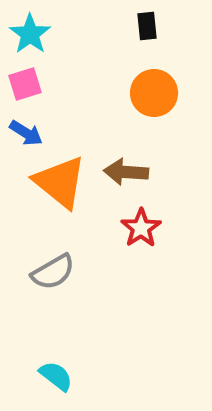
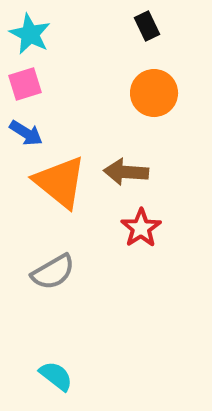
black rectangle: rotated 20 degrees counterclockwise
cyan star: rotated 9 degrees counterclockwise
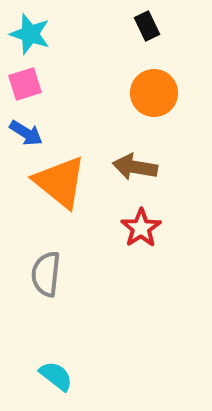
cyan star: rotated 9 degrees counterclockwise
brown arrow: moved 9 px right, 5 px up; rotated 6 degrees clockwise
gray semicircle: moved 7 px left, 2 px down; rotated 126 degrees clockwise
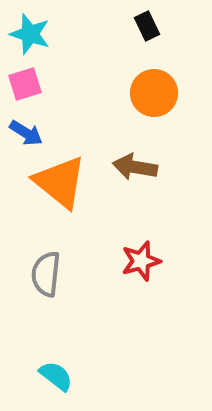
red star: moved 33 px down; rotated 18 degrees clockwise
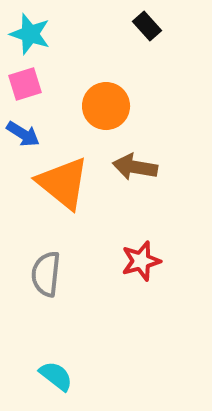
black rectangle: rotated 16 degrees counterclockwise
orange circle: moved 48 px left, 13 px down
blue arrow: moved 3 px left, 1 px down
orange triangle: moved 3 px right, 1 px down
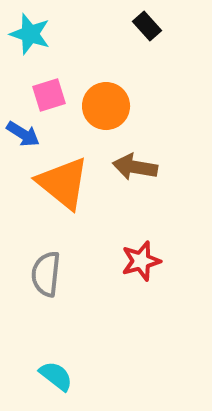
pink square: moved 24 px right, 11 px down
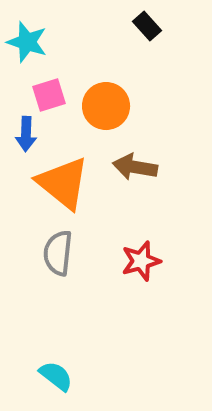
cyan star: moved 3 px left, 8 px down
blue arrow: moved 3 px right; rotated 60 degrees clockwise
gray semicircle: moved 12 px right, 21 px up
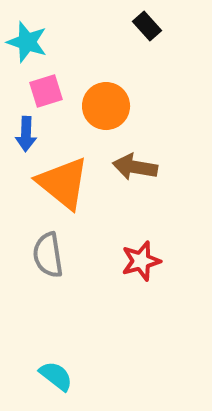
pink square: moved 3 px left, 4 px up
gray semicircle: moved 10 px left, 2 px down; rotated 15 degrees counterclockwise
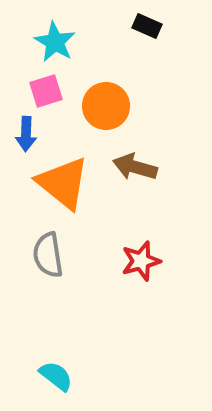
black rectangle: rotated 24 degrees counterclockwise
cyan star: moved 28 px right; rotated 12 degrees clockwise
brown arrow: rotated 6 degrees clockwise
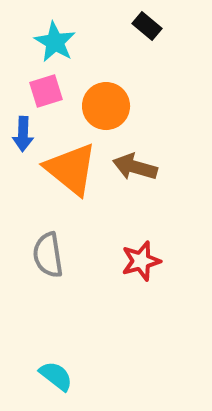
black rectangle: rotated 16 degrees clockwise
blue arrow: moved 3 px left
orange triangle: moved 8 px right, 14 px up
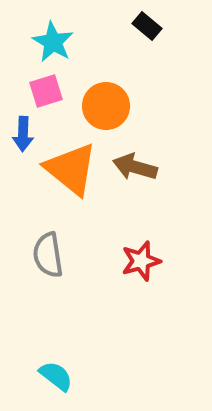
cyan star: moved 2 px left
